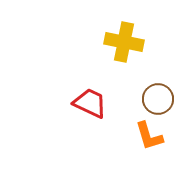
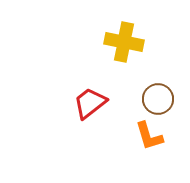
red trapezoid: rotated 63 degrees counterclockwise
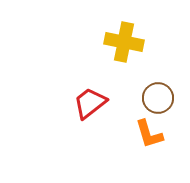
brown circle: moved 1 px up
orange L-shape: moved 2 px up
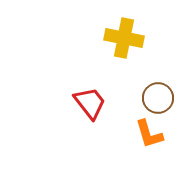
yellow cross: moved 4 px up
red trapezoid: rotated 90 degrees clockwise
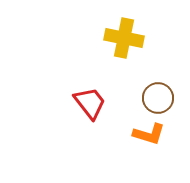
orange L-shape: rotated 56 degrees counterclockwise
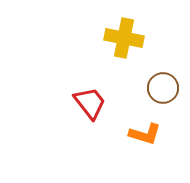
brown circle: moved 5 px right, 10 px up
orange L-shape: moved 4 px left
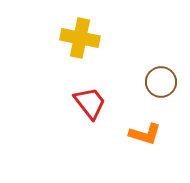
yellow cross: moved 44 px left
brown circle: moved 2 px left, 6 px up
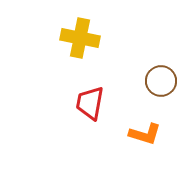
brown circle: moved 1 px up
red trapezoid: rotated 132 degrees counterclockwise
